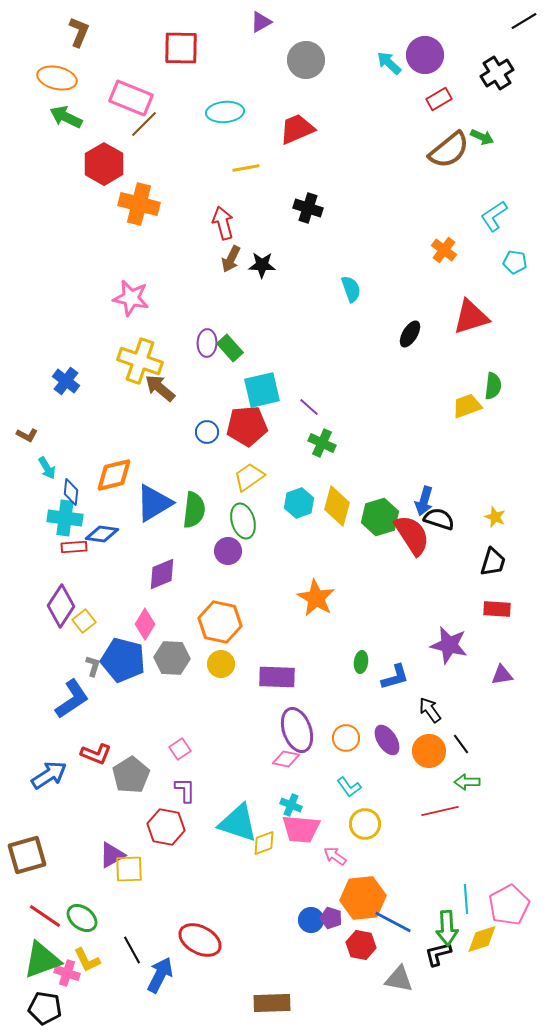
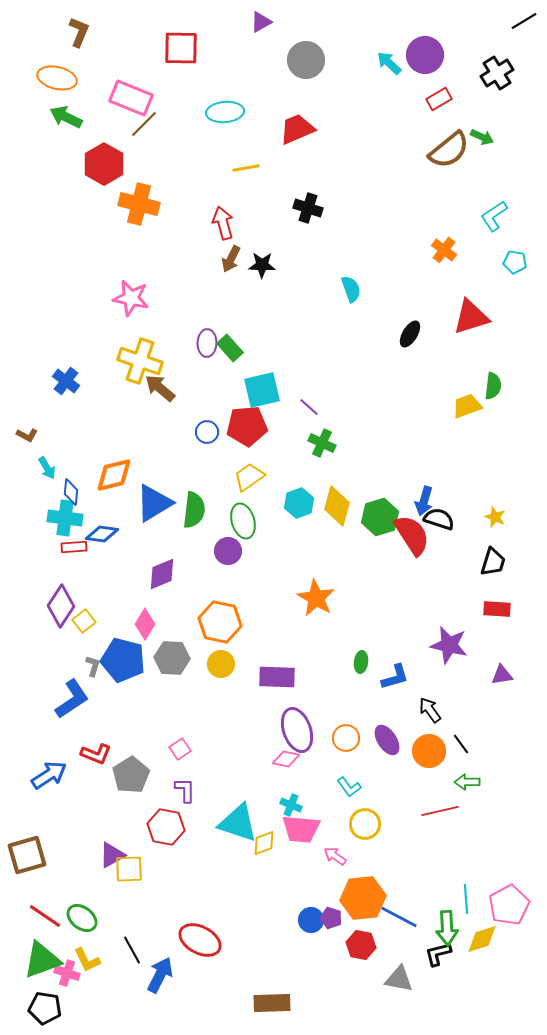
blue line at (393, 922): moved 6 px right, 5 px up
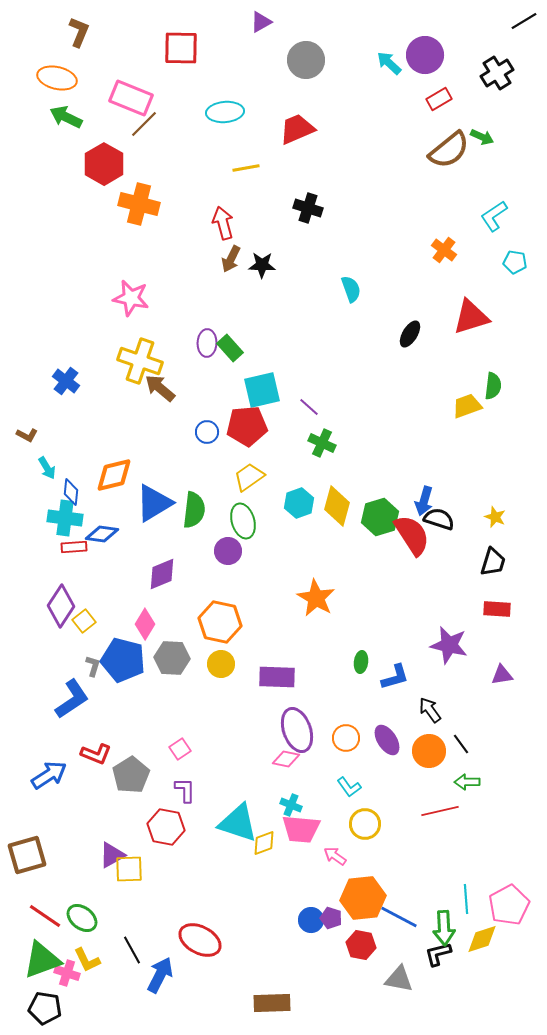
green arrow at (447, 928): moved 3 px left
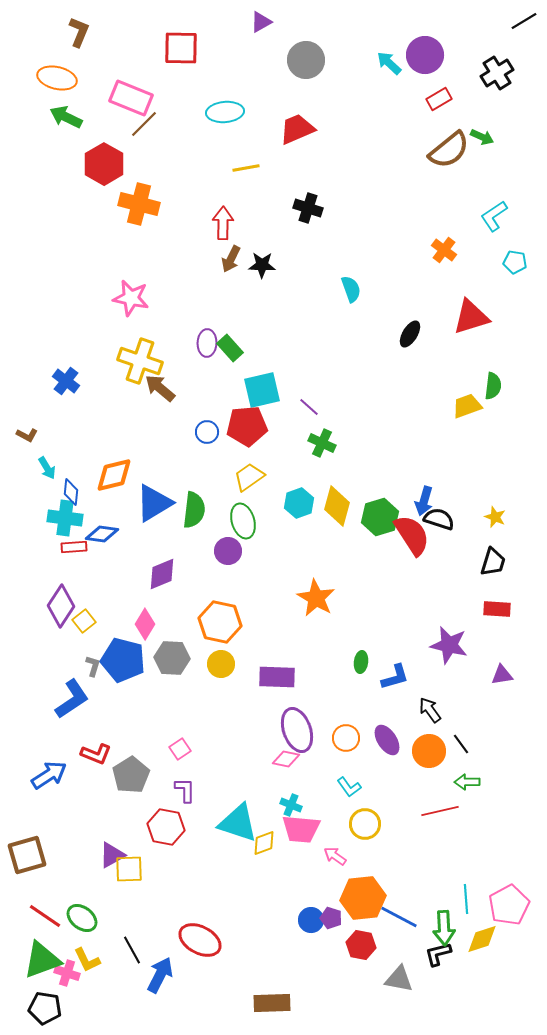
red arrow at (223, 223): rotated 16 degrees clockwise
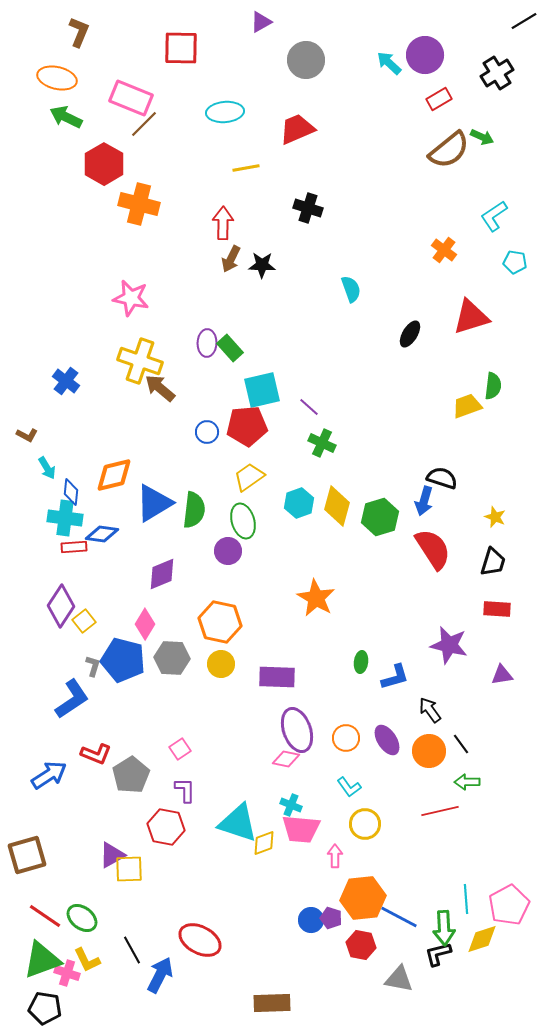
black semicircle at (439, 519): moved 3 px right, 41 px up
red semicircle at (412, 535): moved 21 px right, 14 px down
pink arrow at (335, 856): rotated 55 degrees clockwise
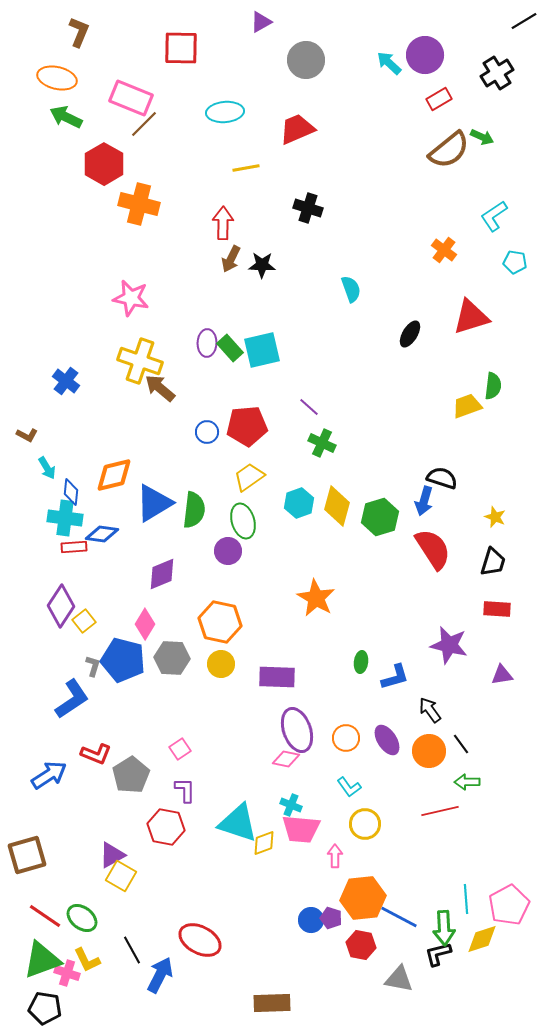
cyan square at (262, 390): moved 40 px up
yellow square at (129, 869): moved 8 px left, 7 px down; rotated 32 degrees clockwise
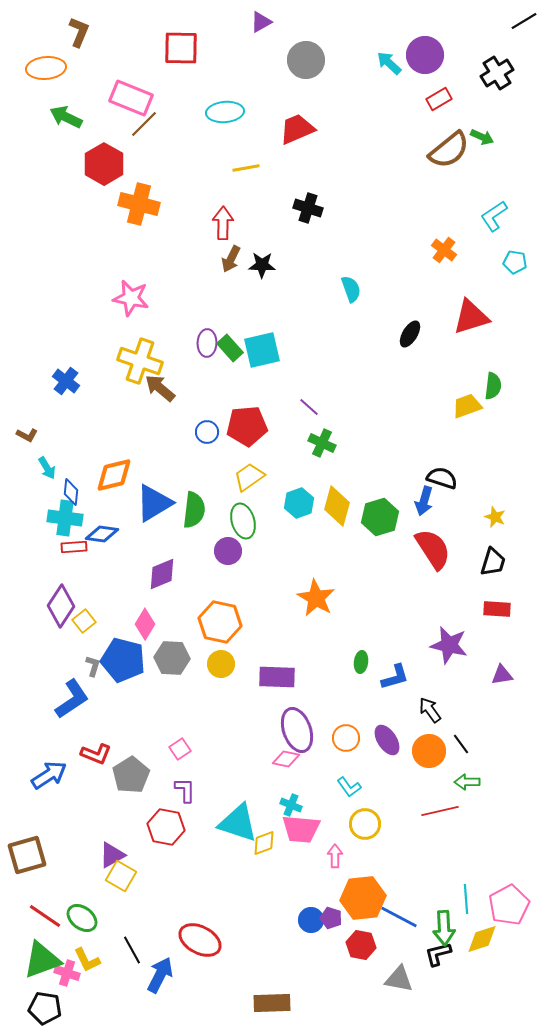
orange ellipse at (57, 78): moved 11 px left, 10 px up; rotated 18 degrees counterclockwise
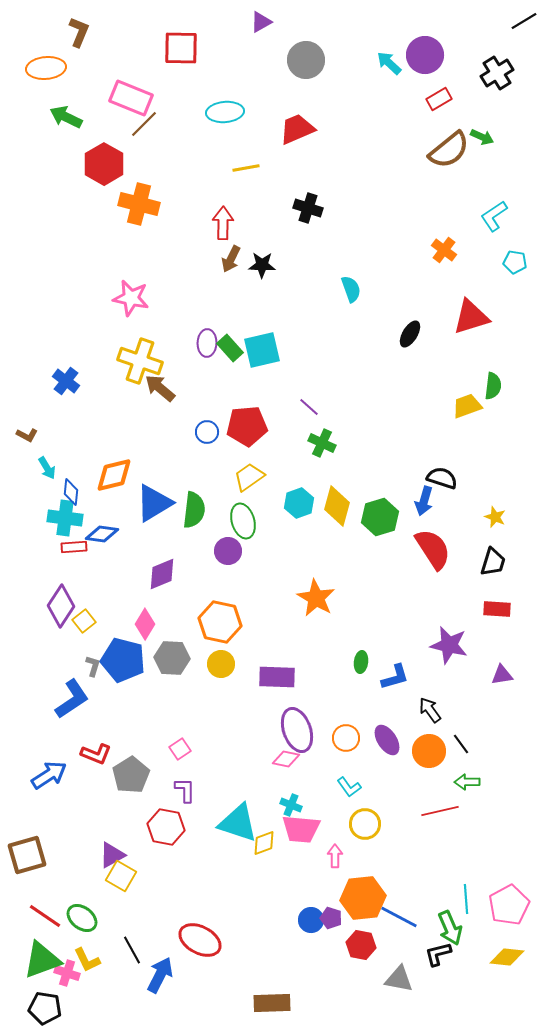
green arrow at (444, 928): moved 6 px right; rotated 20 degrees counterclockwise
yellow diamond at (482, 939): moved 25 px right, 18 px down; rotated 24 degrees clockwise
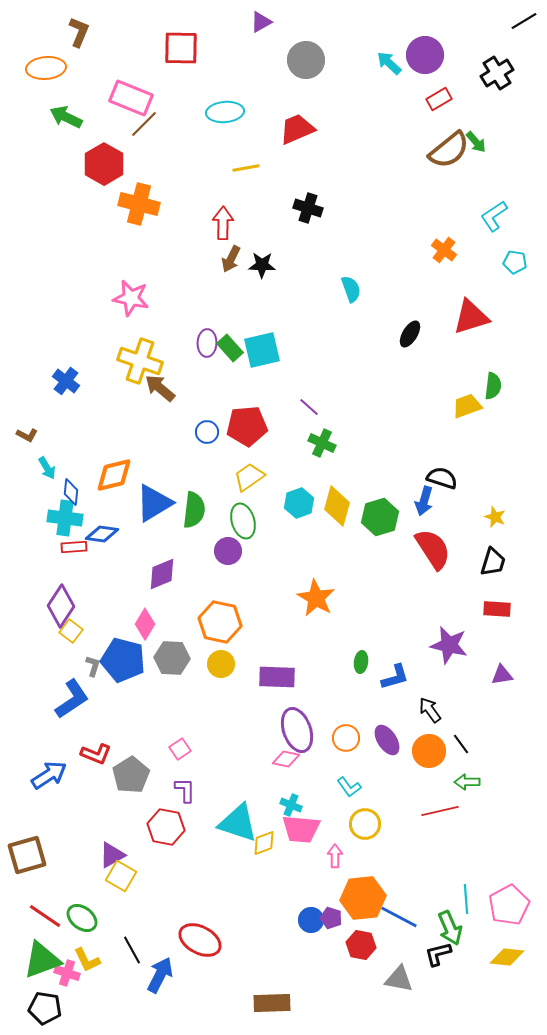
green arrow at (482, 137): moved 6 px left, 5 px down; rotated 25 degrees clockwise
yellow square at (84, 621): moved 13 px left, 10 px down; rotated 15 degrees counterclockwise
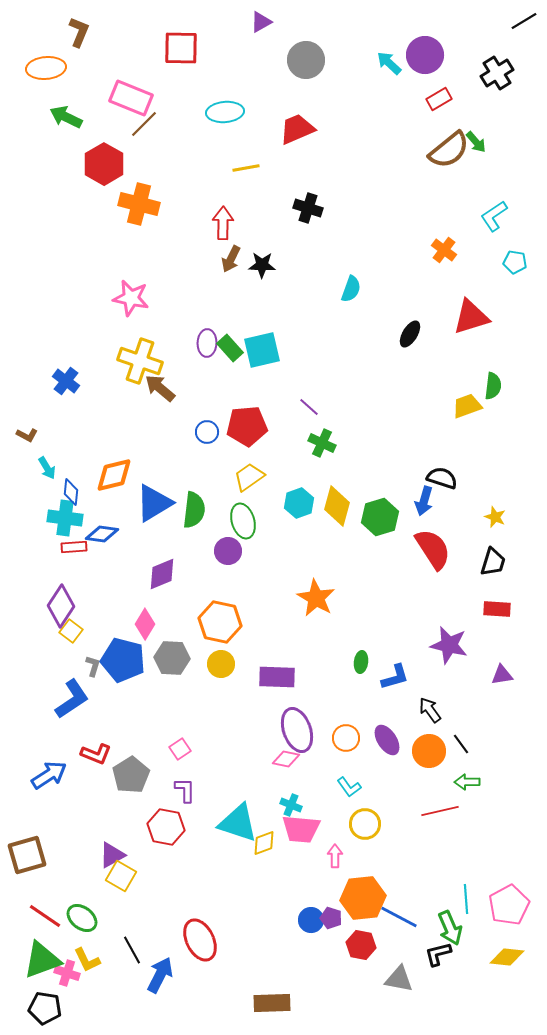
cyan semicircle at (351, 289): rotated 40 degrees clockwise
red ellipse at (200, 940): rotated 36 degrees clockwise
